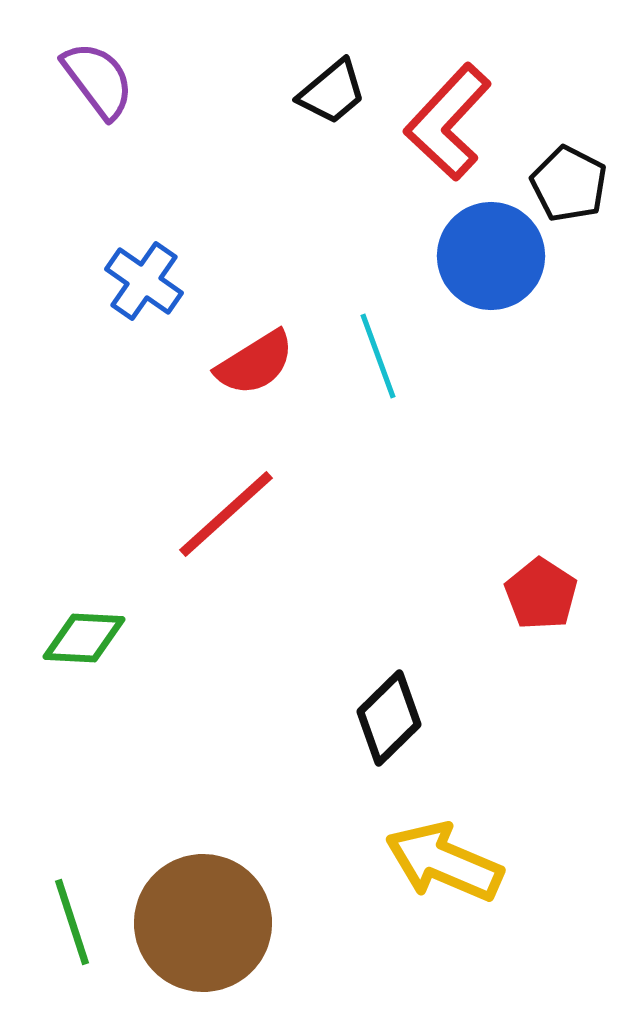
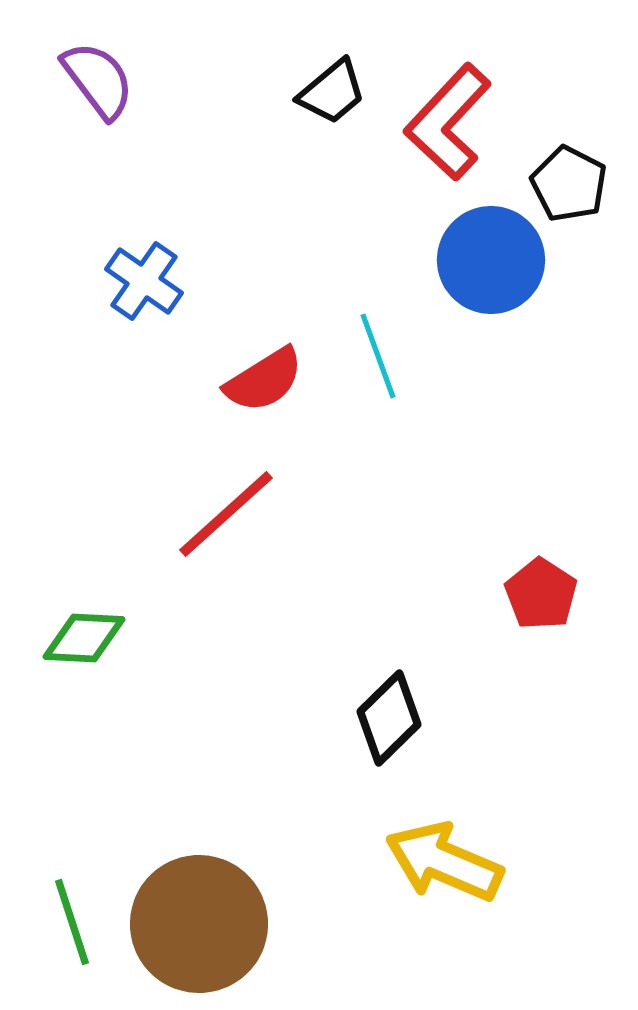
blue circle: moved 4 px down
red semicircle: moved 9 px right, 17 px down
brown circle: moved 4 px left, 1 px down
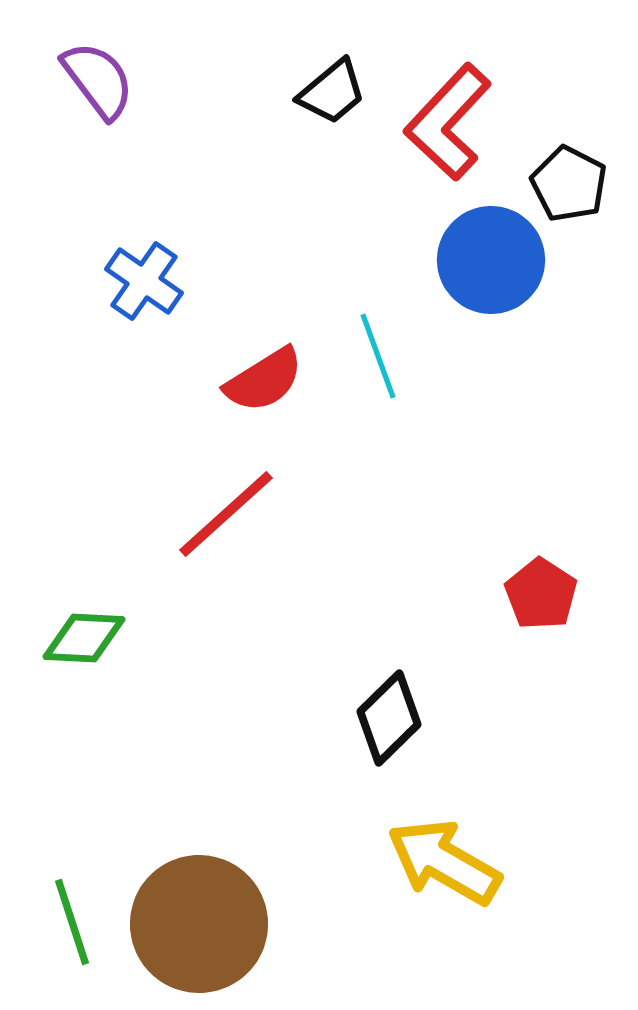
yellow arrow: rotated 7 degrees clockwise
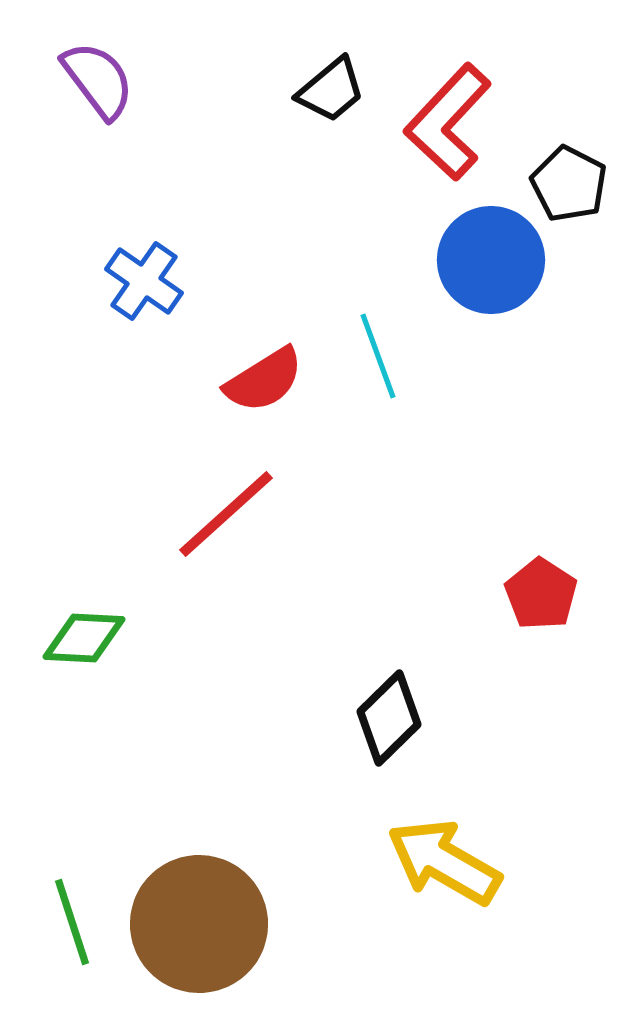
black trapezoid: moved 1 px left, 2 px up
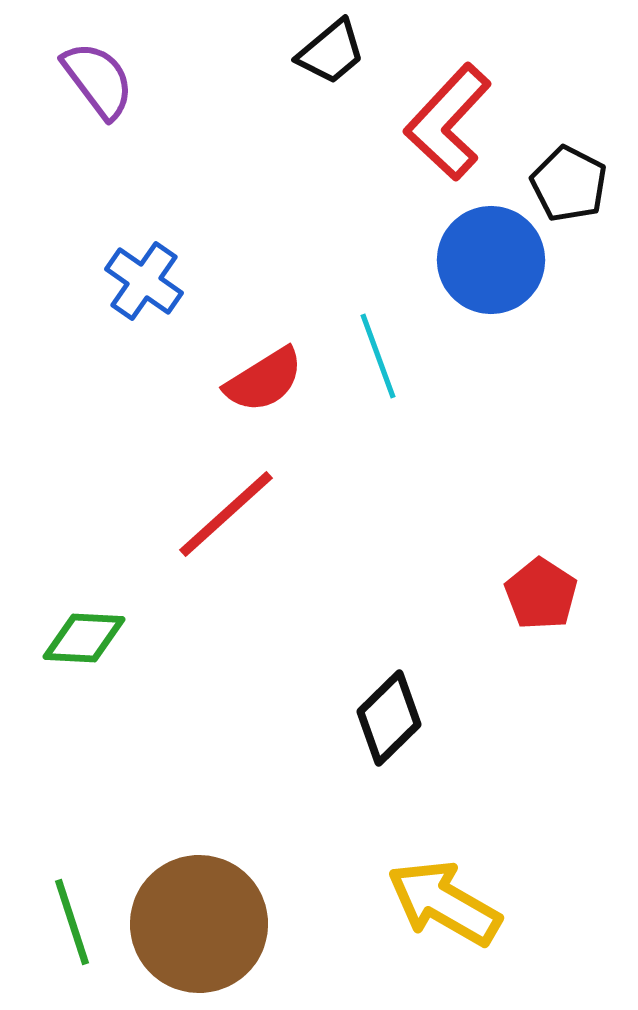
black trapezoid: moved 38 px up
yellow arrow: moved 41 px down
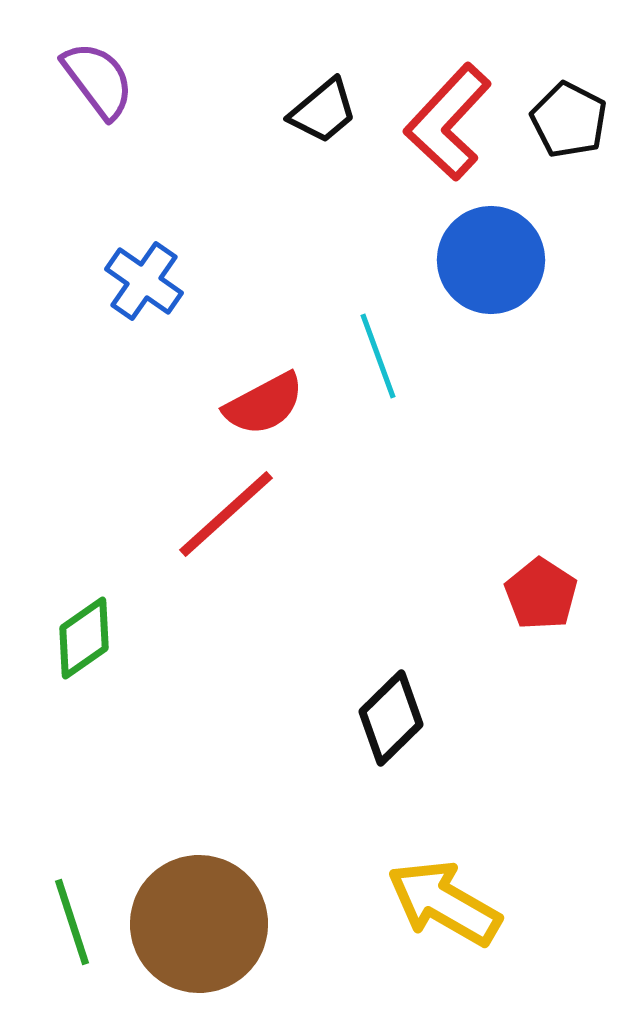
black trapezoid: moved 8 px left, 59 px down
black pentagon: moved 64 px up
red semicircle: moved 24 px down; rotated 4 degrees clockwise
green diamond: rotated 38 degrees counterclockwise
black diamond: moved 2 px right
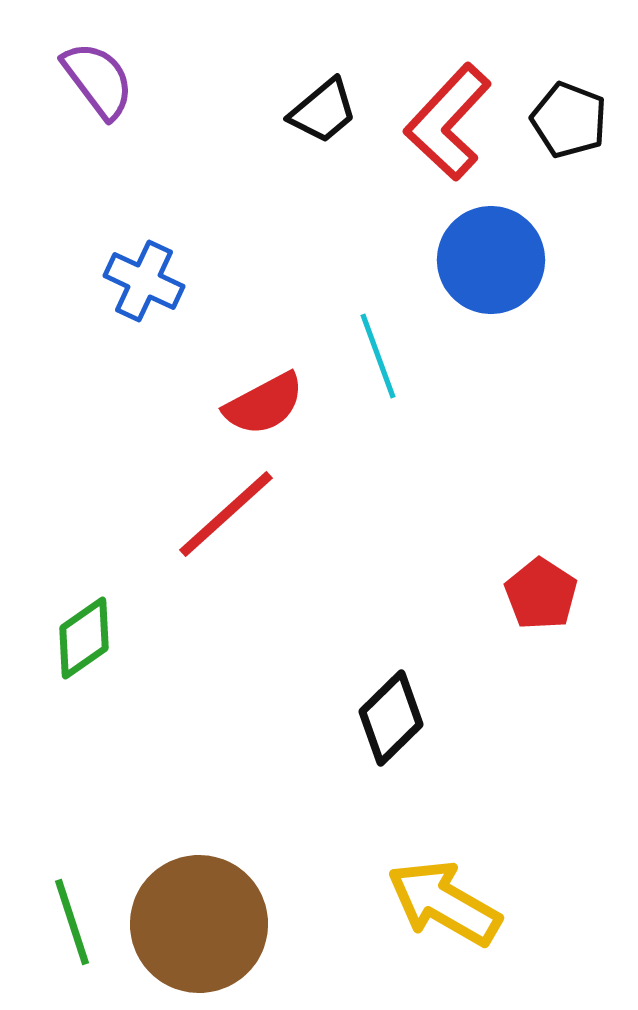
black pentagon: rotated 6 degrees counterclockwise
blue cross: rotated 10 degrees counterclockwise
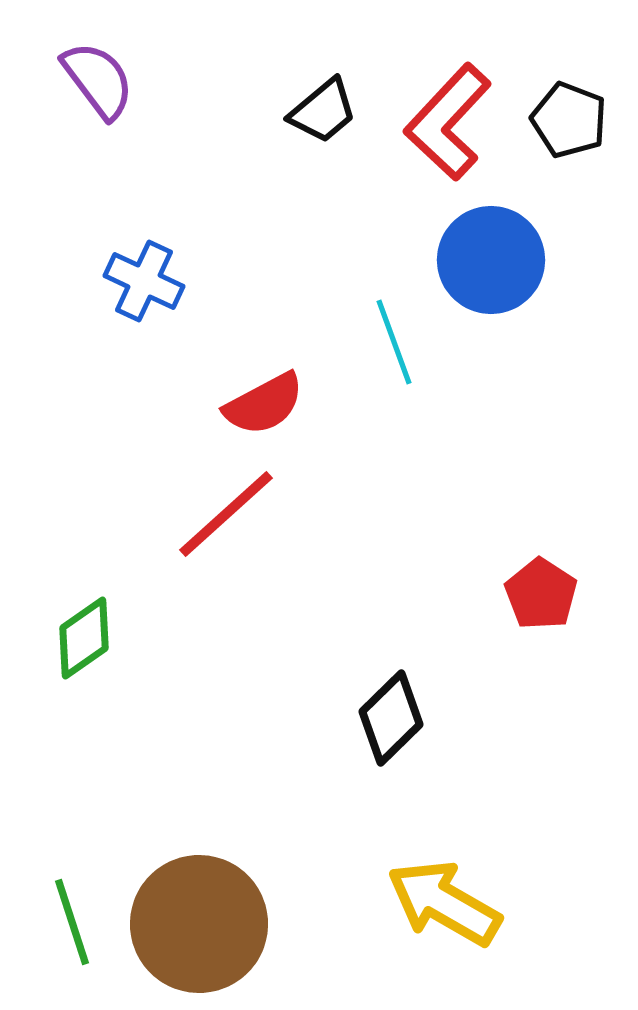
cyan line: moved 16 px right, 14 px up
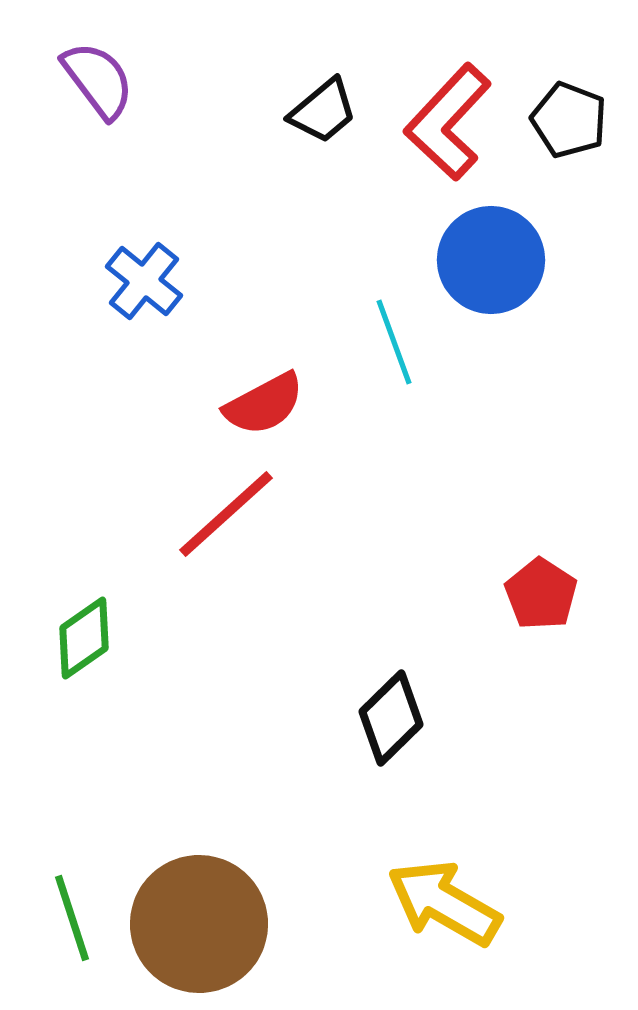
blue cross: rotated 14 degrees clockwise
green line: moved 4 px up
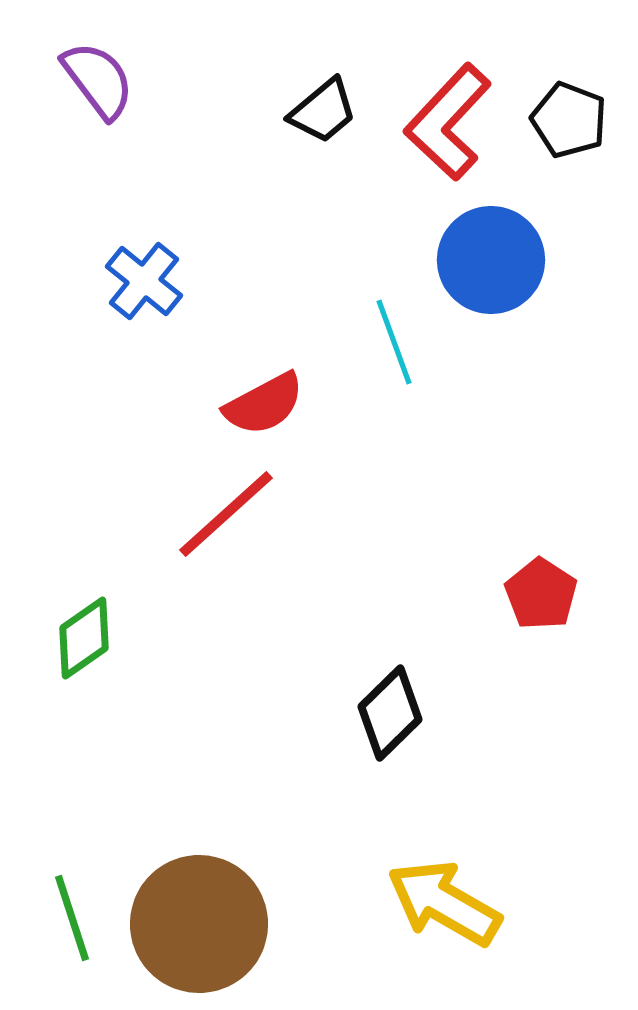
black diamond: moved 1 px left, 5 px up
